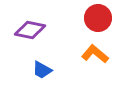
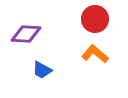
red circle: moved 3 px left, 1 px down
purple diamond: moved 4 px left, 4 px down; rotated 8 degrees counterclockwise
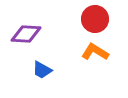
orange L-shape: moved 2 px up; rotated 8 degrees counterclockwise
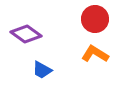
purple diamond: rotated 32 degrees clockwise
orange L-shape: moved 2 px down
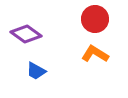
blue trapezoid: moved 6 px left, 1 px down
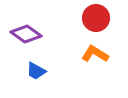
red circle: moved 1 px right, 1 px up
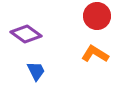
red circle: moved 1 px right, 2 px up
blue trapezoid: rotated 145 degrees counterclockwise
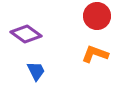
orange L-shape: rotated 12 degrees counterclockwise
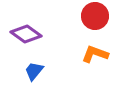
red circle: moved 2 px left
blue trapezoid: moved 2 px left; rotated 115 degrees counterclockwise
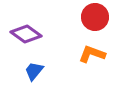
red circle: moved 1 px down
orange L-shape: moved 3 px left
